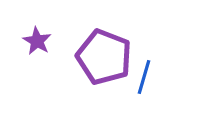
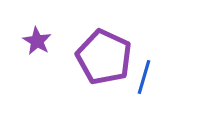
purple pentagon: rotated 4 degrees clockwise
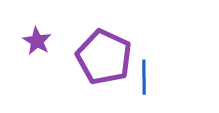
blue line: rotated 16 degrees counterclockwise
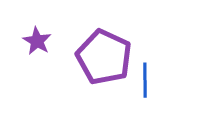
blue line: moved 1 px right, 3 px down
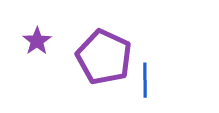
purple star: rotated 8 degrees clockwise
